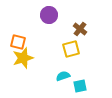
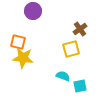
purple circle: moved 16 px left, 4 px up
brown cross: rotated 16 degrees clockwise
yellow star: rotated 25 degrees clockwise
cyan semicircle: rotated 40 degrees clockwise
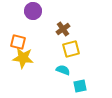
brown cross: moved 17 px left
cyan semicircle: moved 6 px up
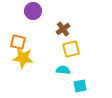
cyan semicircle: rotated 16 degrees counterclockwise
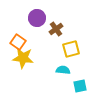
purple circle: moved 4 px right, 7 px down
brown cross: moved 7 px left
orange square: rotated 21 degrees clockwise
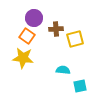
purple circle: moved 3 px left
brown cross: rotated 32 degrees clockwise
orange square: moved 9 px right, 6 px up
yellow square: moved 4 px right, 10 px up
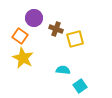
brown cross: rotated 24 degrees clockwise
orange square: moved 7 px left
yellow star: rotated 20 degrees clockwise
cyan square: rotated 24 degrees counterclockwise
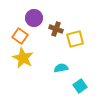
cyan semicircle: moved 2 px left, 2 px up; rotated 16 degrees counterclockwise
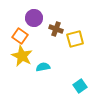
yellow star: moved 1 px left, 2 px up
cyan semicircle: moved 18 px left, 1 px up
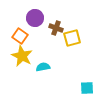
purple circle: moved 1 px right
brown cross: moved 1 px up
yellow square: moved 3 px left, 1 px up
cyan square: moved 7 px right, 2 px down; rotated 32 degrees clockwise
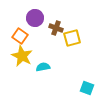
cyan square: rotated 24 degrees clockwise
